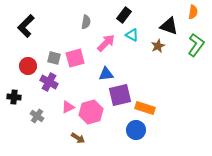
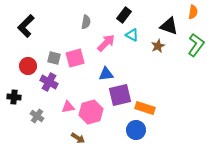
pink triangle: rotated 16 degrees clockwise
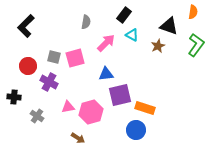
gray square: moved 1 px up
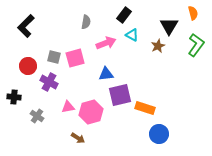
orange semicircle: moved 1 px down; rotated 24 degrees counterclockwise
black triangle: rotated 42 degrees clockwise
pink arrow: rotated 24 degrees clockwise
blue circle: moved 23 px right, 4 px down
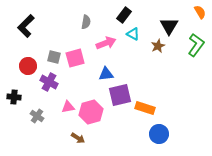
orange semicircle: moved 7 px right, 1 px up; rotated 16 degrees counterclockwise
cyan triangle: moved 1 px right, 1 px up
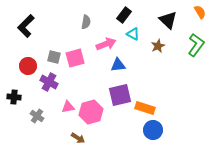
black triangle: moved 1 px left, 6 px up; rotated 18 degrees counterclockwise
pink arrow: moved 1 px down
blue triangle: moved 12 px right, 9 px up
blue circle: moved 6 px left, 4 px up
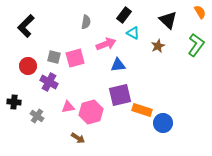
cyan triangle: moved 1 px up
black cross: moved 5 px down
orange rectangle: moved 3 px left, 2 px down
blue circle: moved 10 px right, 7 px up
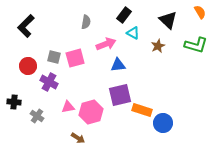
green L-shape: rotated 70 degrees clockwise
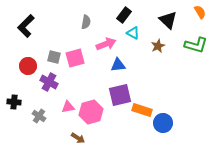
gray cross: moved 2 px right
